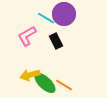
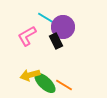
purple circle: moved 1 px left, 13 px down
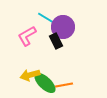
orange line: rotated 42 degrees counterclockwise
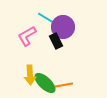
yellow arrow: rotated 78 degrees counterclockwise
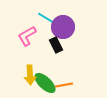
black rectangle: moved 4 px down
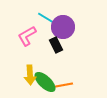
green ellipse: moved 1 px up
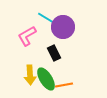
black rectangle: moved 2 px left, 8 px down
green ellipse: moved 1 px right, 3 px up; rotated 15 degrees clockwise
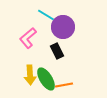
cyan line: moved 3 px up
pink L-shape: moved 1 px right, 2 px down; rotated 10 degrees counterclockwise
black rectangle: moved 3 px right, 2 px up
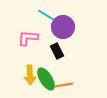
pink L-shape: rotated 45 degrees clockwise
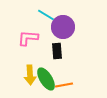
black rectangle: rotated 21 degrees clockwise
